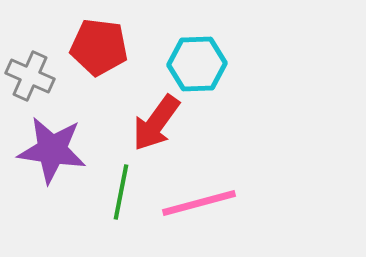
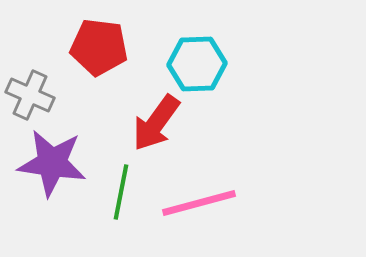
gray cross: moved 19 px down
purple star: moved 13 px down
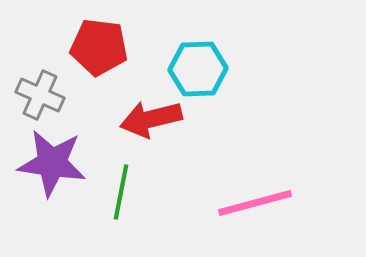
cyan hexagon: moved 1 px right, 5 px down
gray cross: moved 10 px right
red arrow: moved 5 px left, 4 px up; rotated 40 degrees clockwise
pink line: moved 56 px right
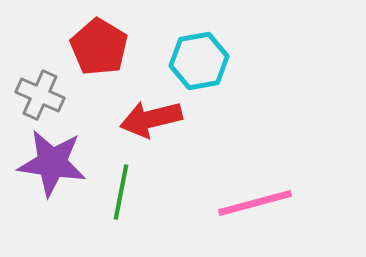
red pentagon: rotated 24 degrees clockwise
cyan hexagon: moved 1 px right, 8 px up; rotated 8 degrees counterclockwise
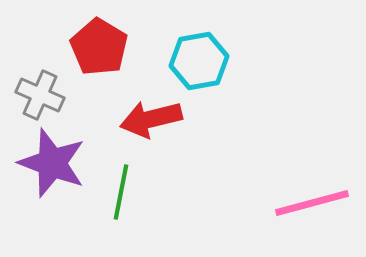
purple star: rotated 12 degrees clockwise
pink line: moved 57 px right
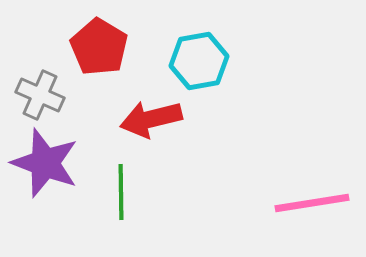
purple star: moved 7 px left
green line: rotated 12 degrees counterclockwise
pink line: rotated 6 degrees clockwise
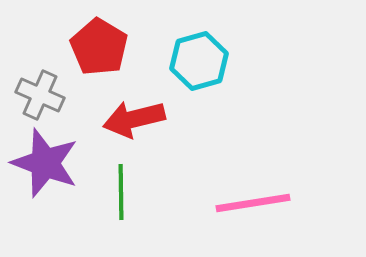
cyan hexagon: rotated 6 degrees counterclockwise
red arrow: moved 17 px left
pink line: moved 59 px left
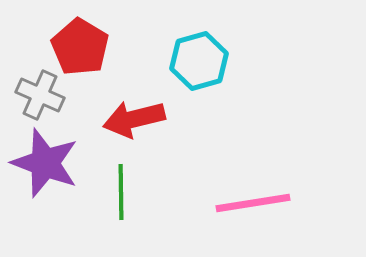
red pentagon: moved 19 px left
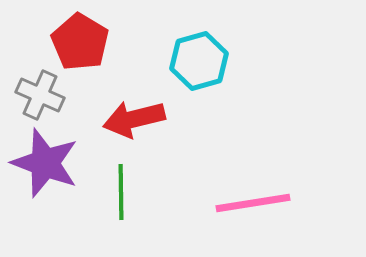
red pentagon: moved 5 px up
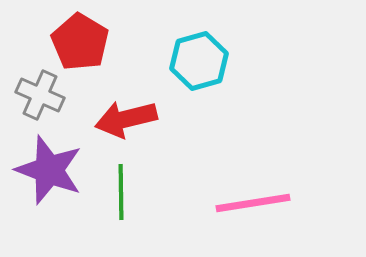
red arrow: moved 8 px left
purple star: moved 4 px right, 7 px down
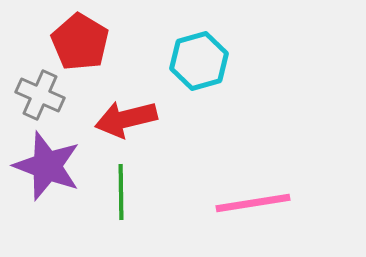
purple star: moved 2 px left, 4 px up
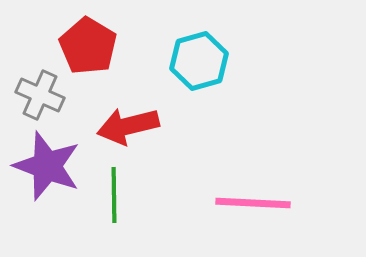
red pentagon: moved 8 px right, 4 px down
red arrow: moved 2 px right, 7 px down
green line: moved 7 px left, 3 px down
pink line: rotated 12 degrees clockwise
